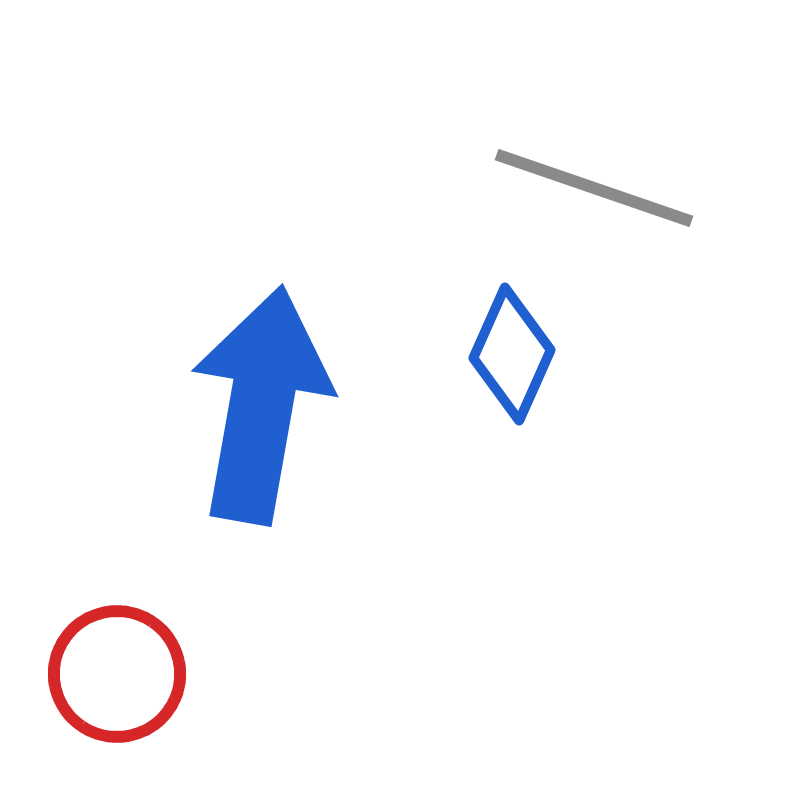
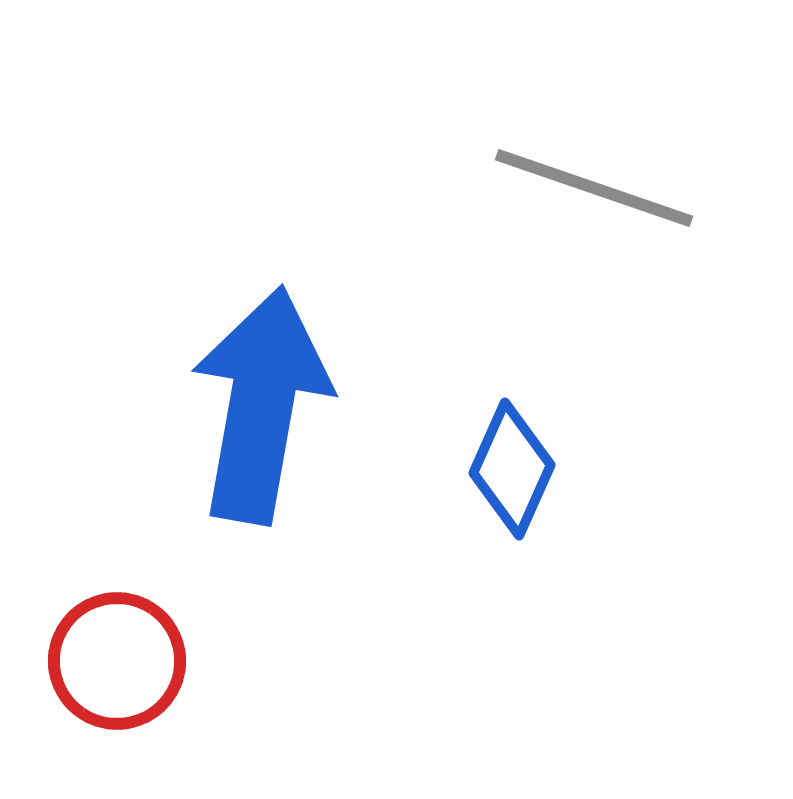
blue diamond: moved 115 px down
red circle: moved 13 px up
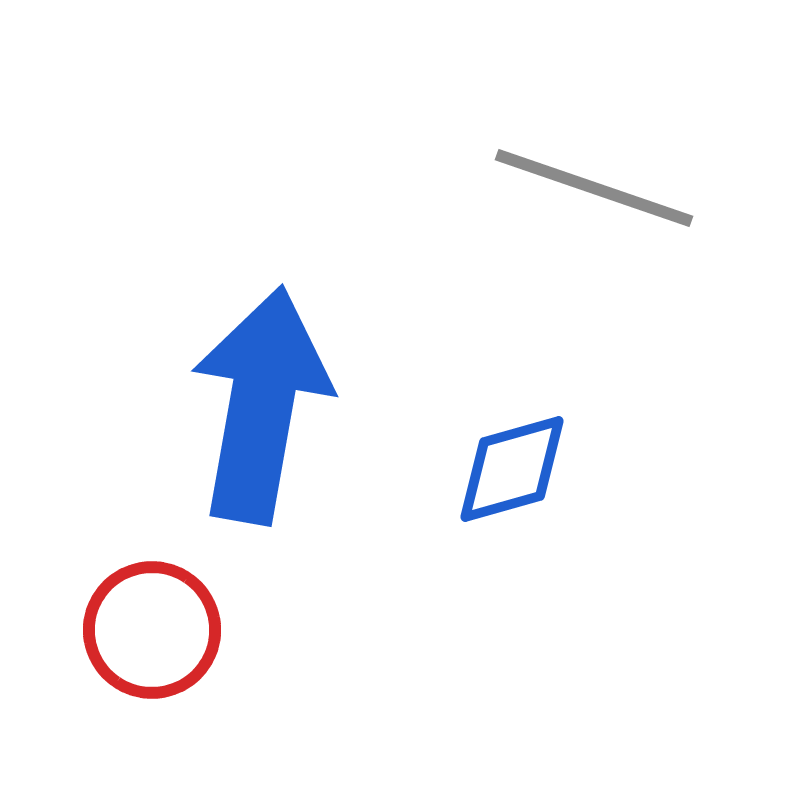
blue diamond: rotated 50 degrees clockwise
red circle: moved 35 px right, 31 px up
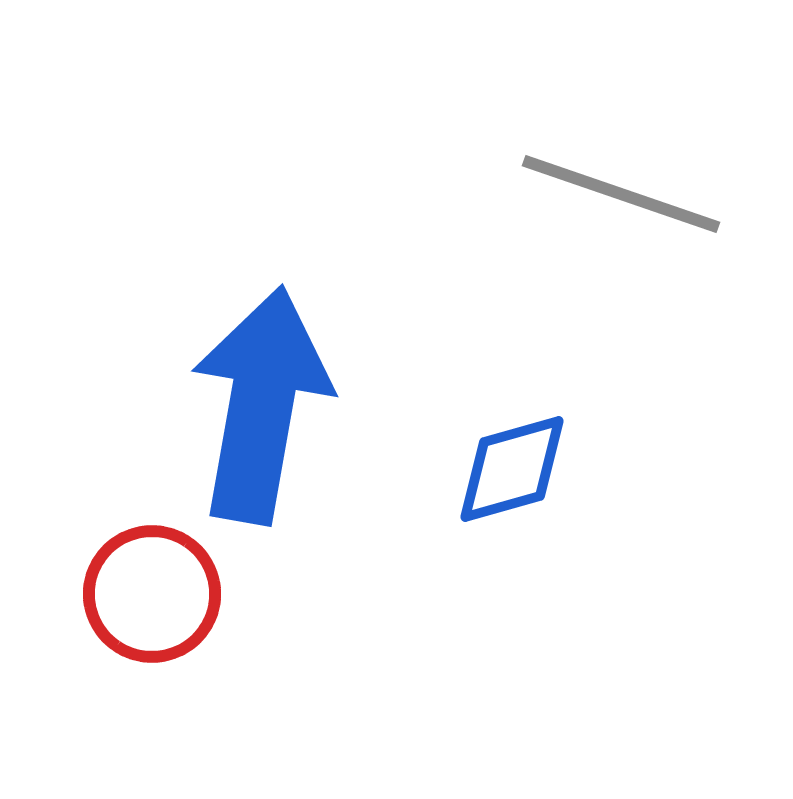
gray line: moved 27 px right, 6 px down
red circle: moved 36 px up
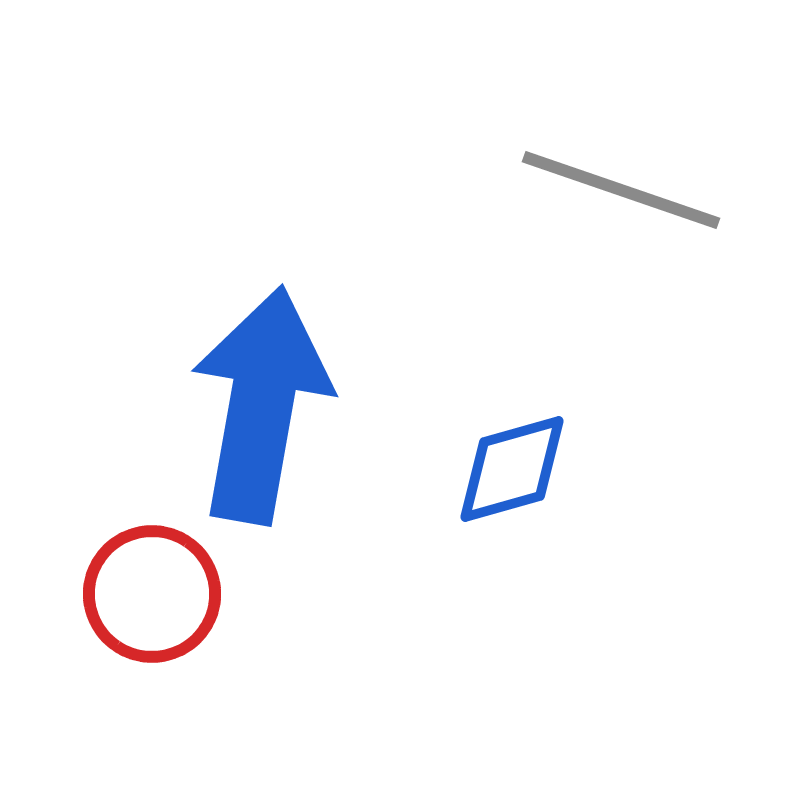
gray line: moved 4 px up
